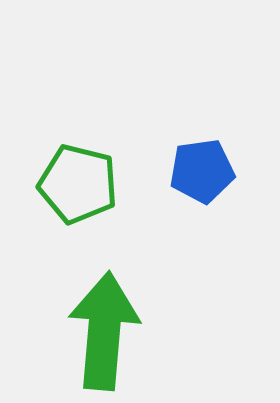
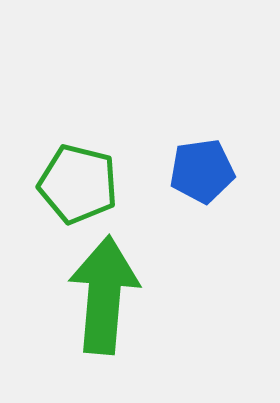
green arrow: moved 36 px up
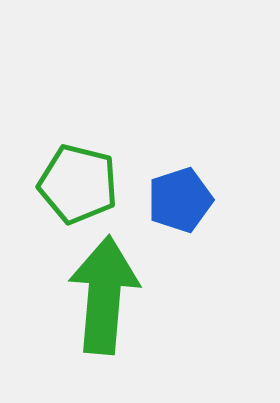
blue pentagon: moved 22 px left, 29 px down; rotated 10 degrees counterclockwise
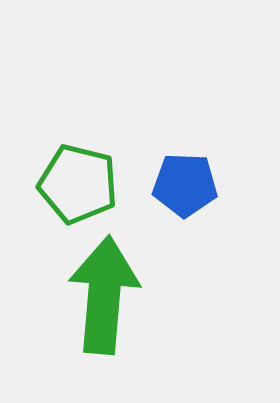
blue pentagon: moved 5 px right, 15 px up; rotated 20 degrees clockwise
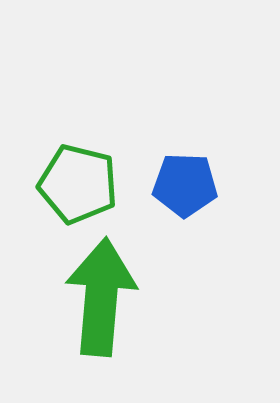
green arrow: moved 3 px left, 2 px down
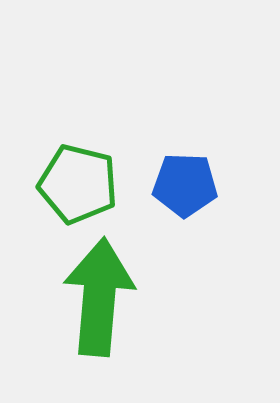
green arrow: moved 2 px left
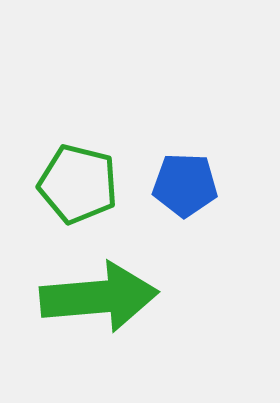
green arrow: rotated 80 degrees clockwise
